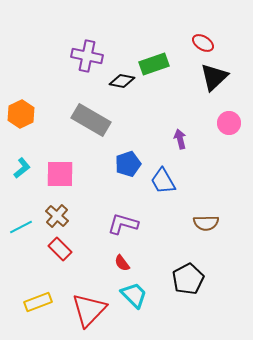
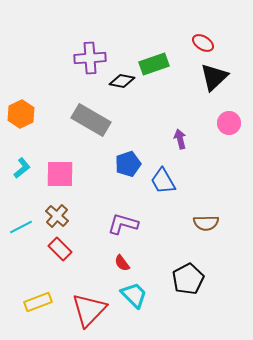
purple cross: moved 3 px right, 2 px down; rotated 16 degrees counterclockwise
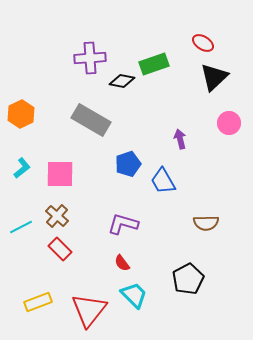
red triangle: rotated 6 degrees counterclockwise
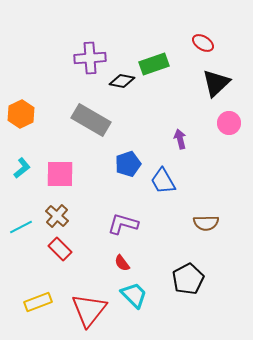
black triangle: moved 2 px right, 6 px down
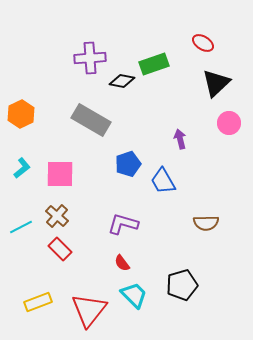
black pentagon: moved 6 px left, 6 px down; rotated 12 degrees clockwise
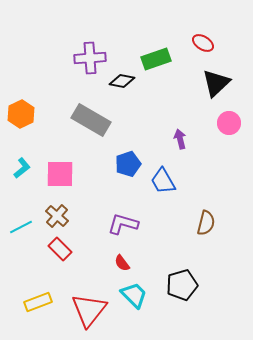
green rectangle: moved 2 px right, 5 px up
brown semicircle: rotated 75 degrees counterclockwise
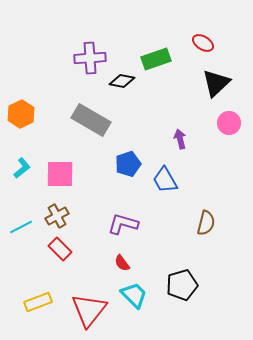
blue trapezoid: moved 2 px right, 1 px up
brown cross: rotated 20 degrees clockwise
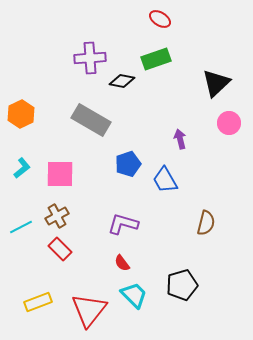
red ellipse: moved 43 px left, 24 px up
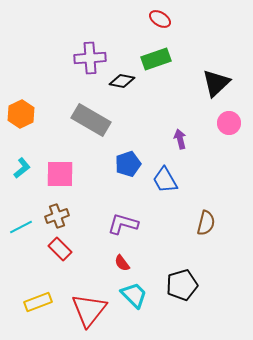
brown cross: rotated 10 degrees clockwise
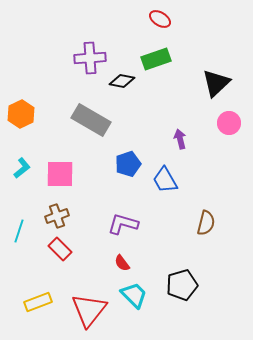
cyan line: moved 2 px left, 4 px down; rotated 45 degrees counterclockwise
